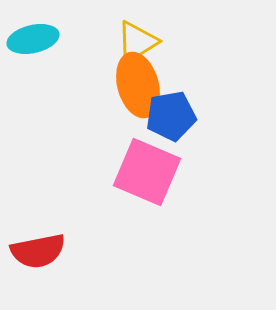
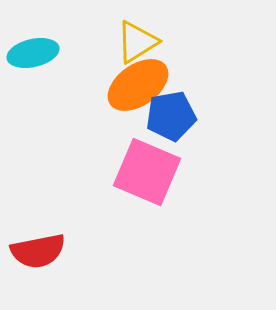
cyan ellipse: moved 14 px down
orange ellipse: rotated 70 degrees clockwise
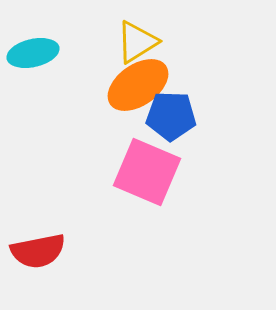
blue pentagon: rotated 12 degrees clockwise
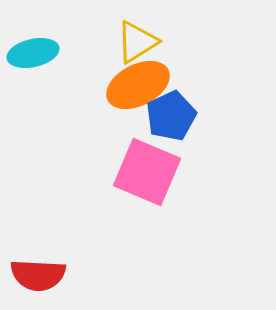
orange ellipse: rotated 8 degrees clockwise
blue pentagon: rotated 27 degrees counterclockwise
red semicircle: moved 24 px down; rotated 14 degrees clockwise
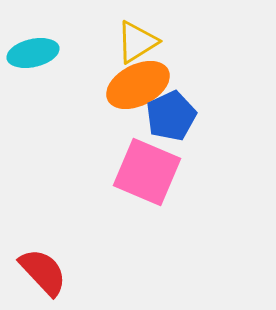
red semicircle: moved 5 px right, 3 px up; rotated 136 degrees counterclockwise
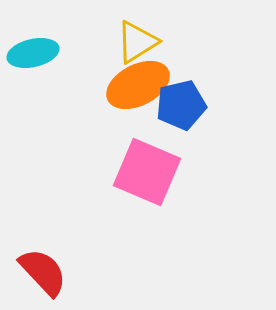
blue pentagon: moved 10 px right, 11 px up; rotated 12 degrees clockwise
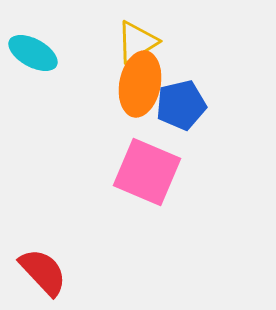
cyan ellipse: rotated 42 degrees clockwise
orange ellipse: moved 2 px right, 1 px up; rotated 52 degrees counterclockwise
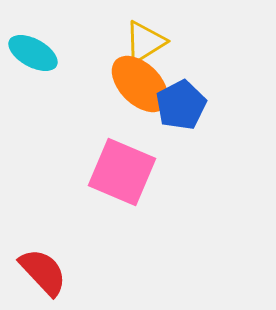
yellow triangle: moved 8 px right
orange ellipse: rotated 56 degrees counterclockwise
blue pentagon: rotated 15 degrees counterclockwise
pink square: moved 25 px left
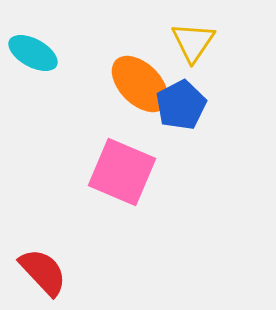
yellow triangle: moved 48 px right; rotated 24 degrees counterclockwise
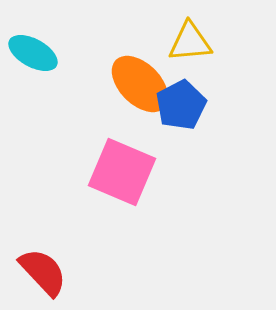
yellow triangle: moved 3 px left; rotated 51 degrees clockwise
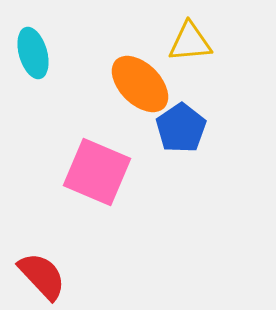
cyan ellipse: rotated 45 degrees clockwise
blue pentagon: moved 23 px down; rotated 6 degrees counterclockwise
pink square: moved 25 px left
red semicircle: moved 1 px left, 4 px down
